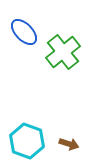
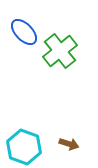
green cross: moved 3 px left, 1 px up
cyan hexagon: moved 3 px left, 6 px down
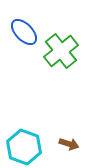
green cross: moved 1 px right
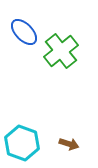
cyan hexagon: moved 2 px left, 4 px up
